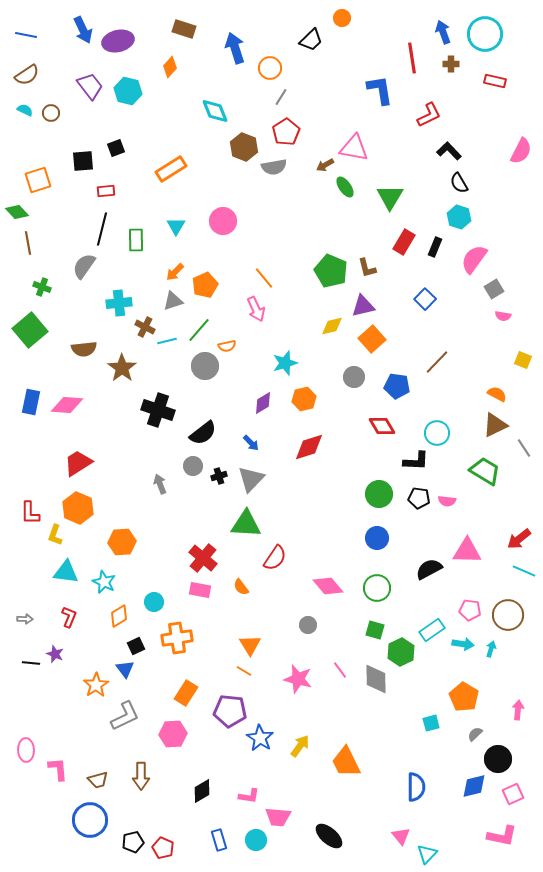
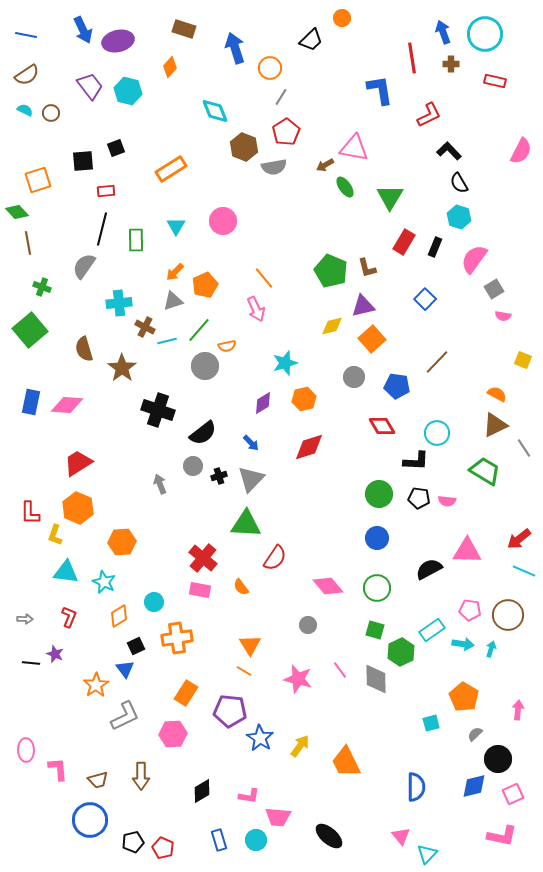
brown semicircle at (84, 349): rotated 80 degrees clockwise
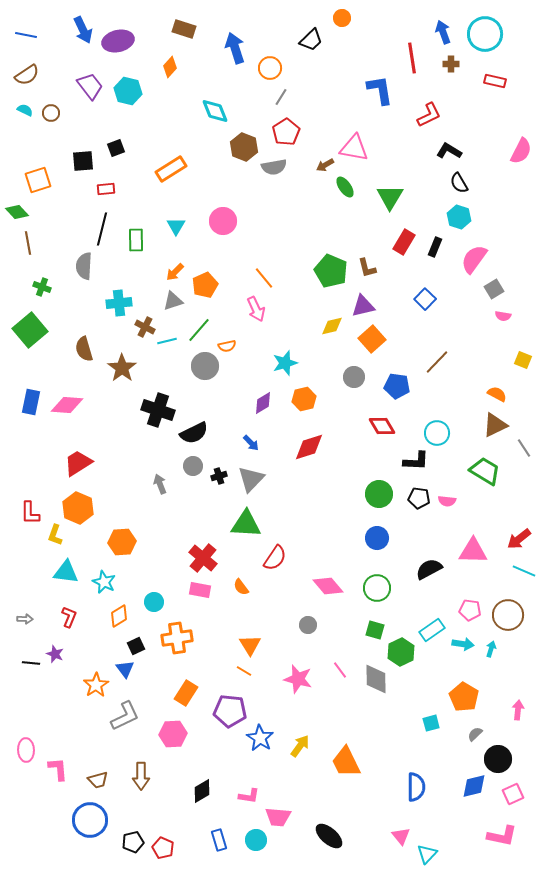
black L-shape at (449, 151): rotated 15 degrees counterclockwise
red rectangle at (106, 191): moved 2 px up
gray semicircle at (84, 266): rotated 32 degrees counterclockwise
black semicircle at (203, 433): moved 9 px left; rotated 12 degrees clockwise
pink triangle at (467, 551): moved 6 px right
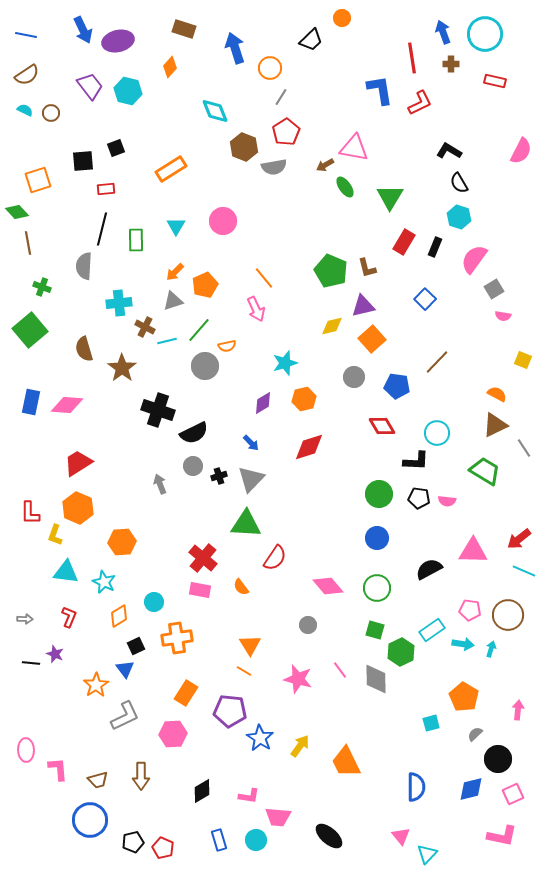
red L-shape at (429, 115): moved 9 px left, 12 px up
blue diamond at (474, 786): moved 3 px left, 3 px down
